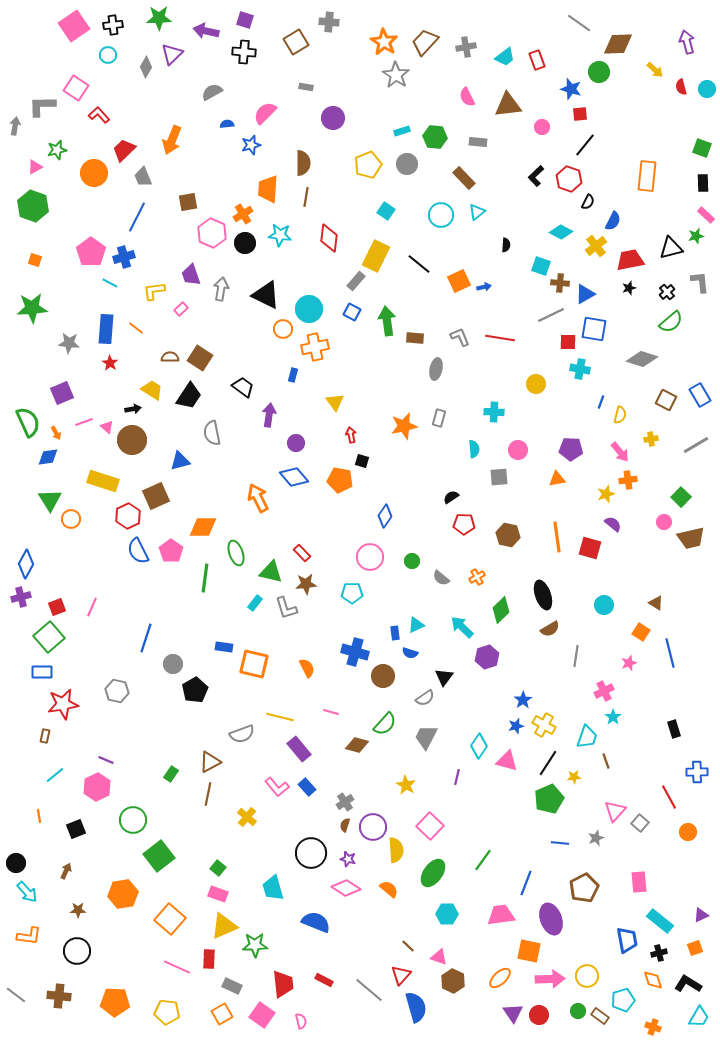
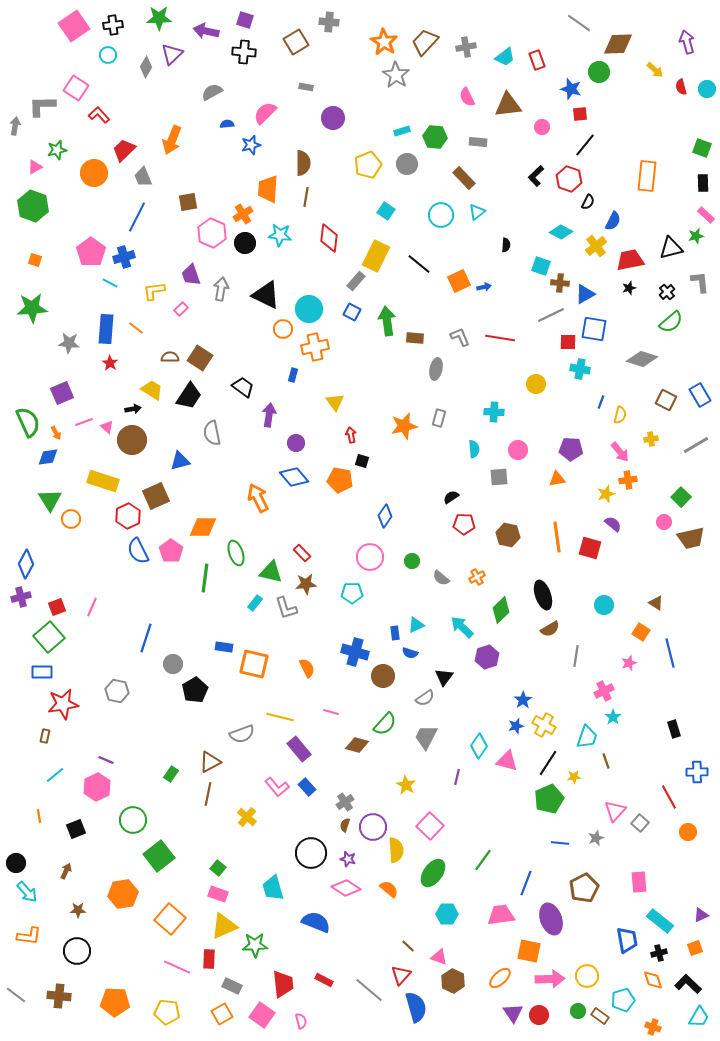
black L-shape at (688, 984): rotated 12 degrees clockwise
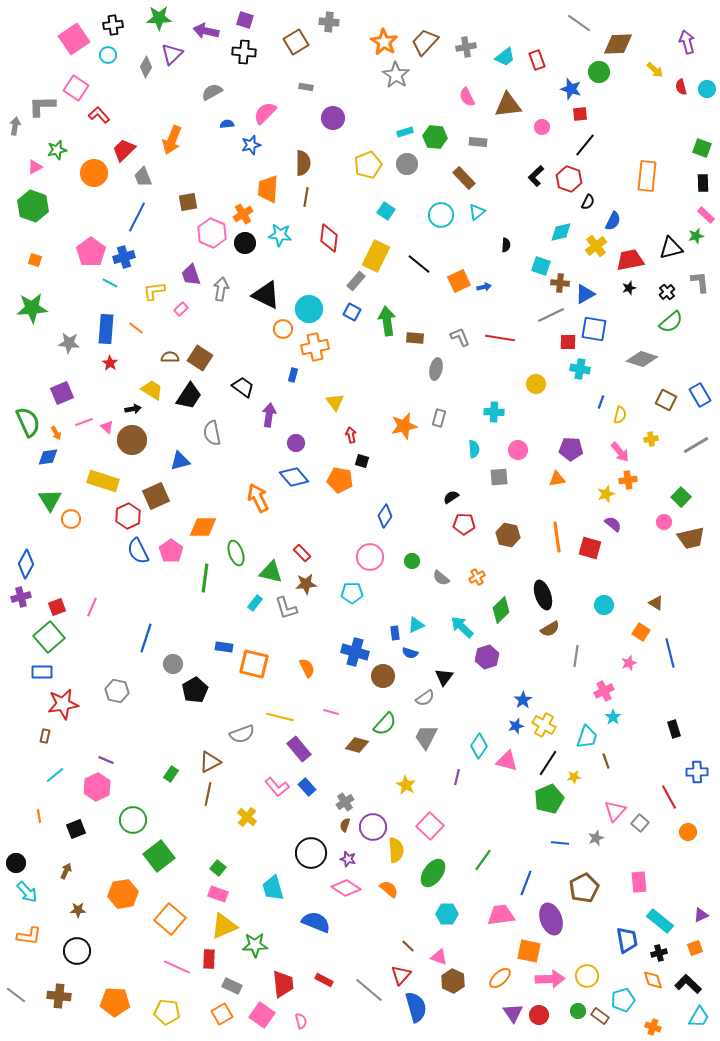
pink square at (74, 26): moved 13 px down
cyan rectangle at (402, 131): moved 3 px right, 1 px down
cyan diamond at (561, 232): rotated 40 degrees counterclockwise
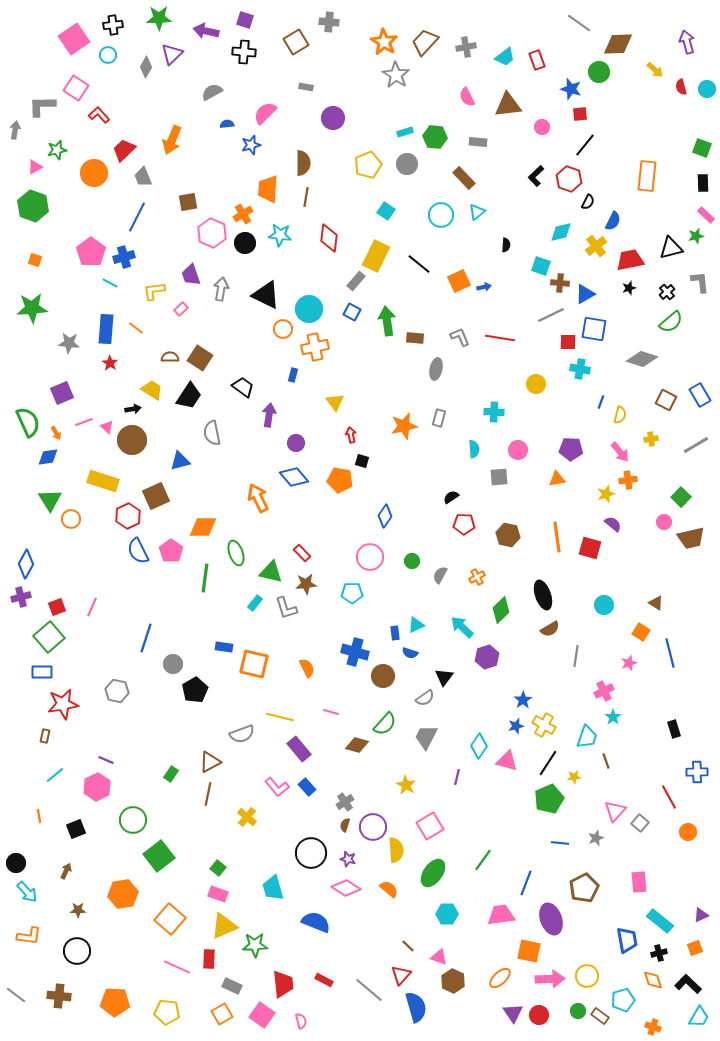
gray arrow at (15, 126): moved 4 px down
gray semicircle at (441, 578): moved 1 px left, 3 px up; rotated 78 degrees clockwise
pink square at (430, 826): rotated 16 degrees clockwise
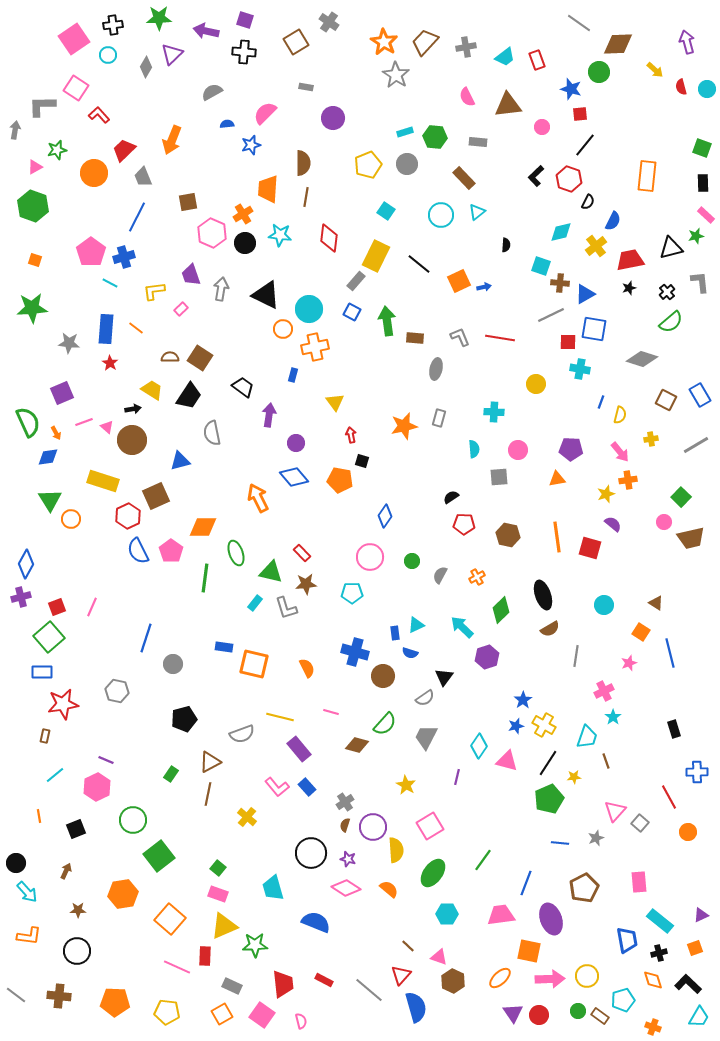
gray cross at (329, 22): rotated 30 degrees clockwise
black pentagon at (195, 690): moved 11 px left, 29 px down; rotated 15 degrees clockwise
red rectangle at (209, 959): moved 4 px left, 3 px up
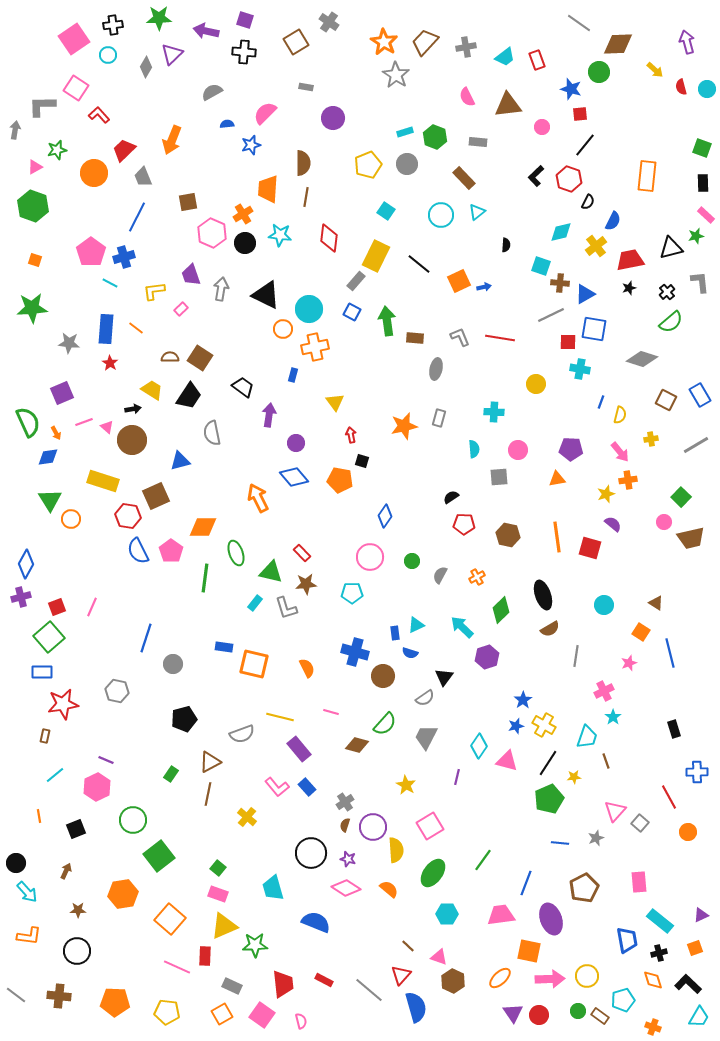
green hexagon at (435, 137): rotated 15 degrees clockwise
red hexagon at (128, 516): rotated 25 degrees counterclockwise
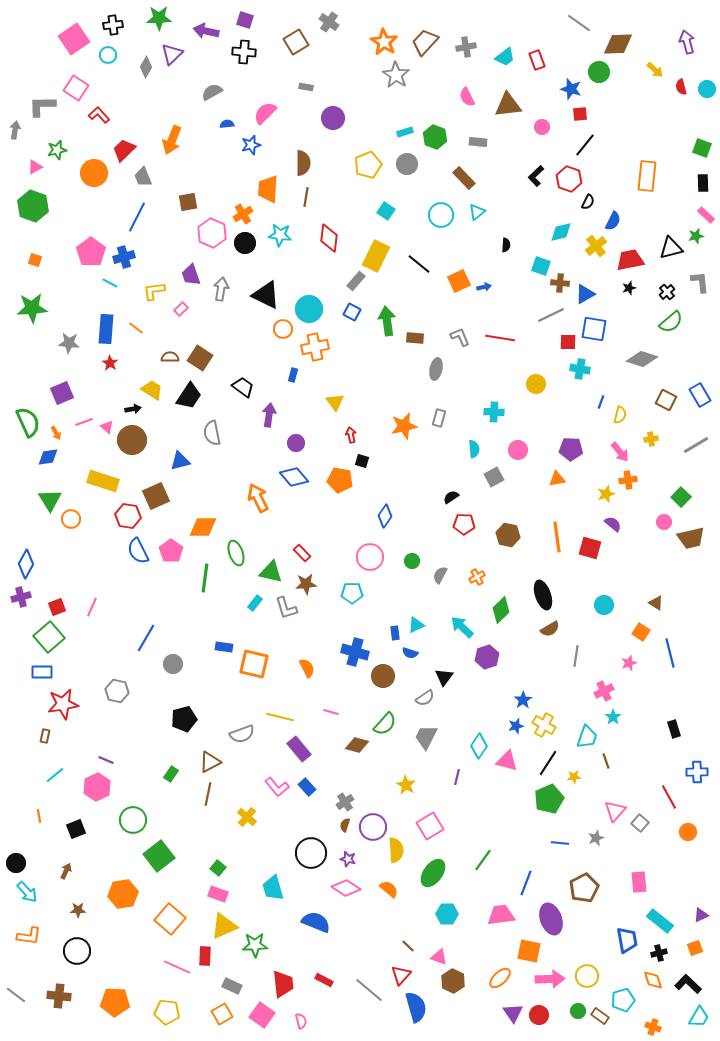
gray square at (499, 477): moved 5 px left; rotated 24 degrees counterclockwise
blue line at (146, 638): rotated 12 degrees clockwise
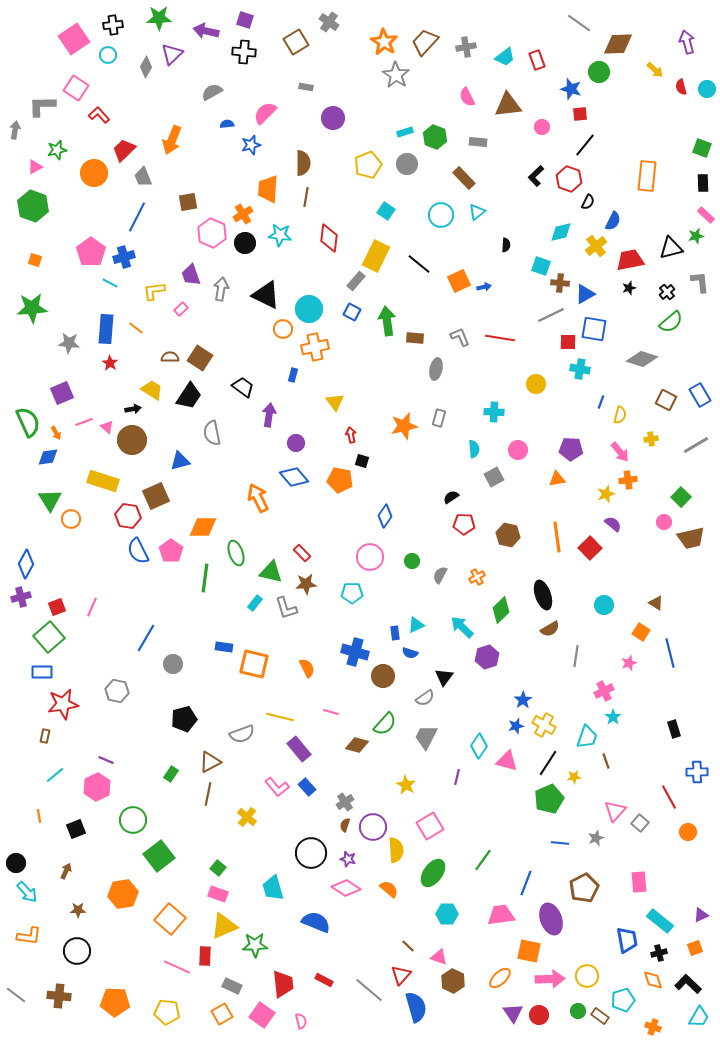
red square at (590, 548): rotated 30 degrees clockwise
